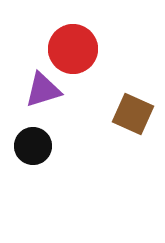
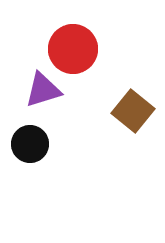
brown square: moved 3 px up; rotated 15 degrees clockwise
black circle: moved 3 px left, 2 px up
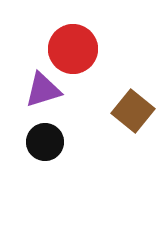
black circle: moved 15 px right, 2 px up
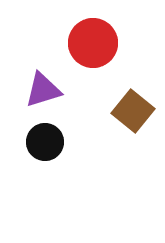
red circle: moved 20 px right, 6 px up
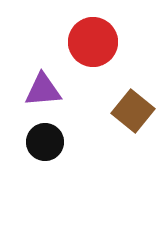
red circle: moved 1 px up
purple triangle: rotated 12 degrees clockwise
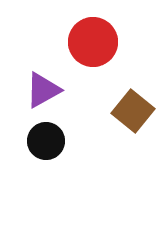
purple triangle: rotated 24 degrees counterclockwise
black circle: moved 1 px right, 1 px up
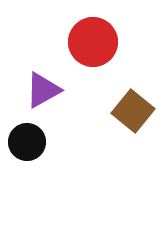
black circle: moved 19 px left, 1 px down
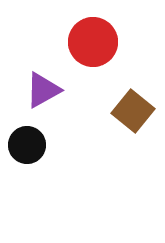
black circle: moved 3 px down
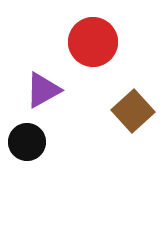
brown square: rotated 9 degrees clockwise
black circle: moved 3 px up
